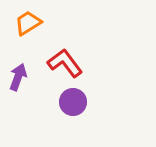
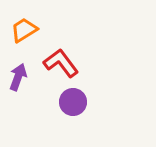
orange trapezoid: moved 4 px left, 7 px down
red L-shape: moved 4 px left
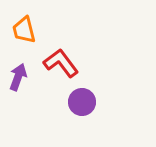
orange trapezoid: rotated 72 degrees counterclockwise
purple circle: moved 9 px right
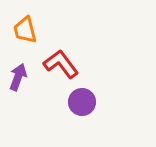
orange trapezoid: moved 1 px right
red L-shape: moved 1 px down
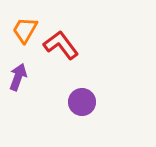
orange trapezoid: rotated 44 degrees clockwise
red L-shape: moved 19 px up
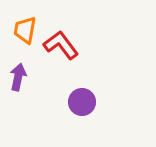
orange trapezoid: rotated 20 degrees counterclockwise
purple arrow: rotated 8 degrees counterclockwise
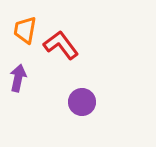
purple arrow: moved 1 px down
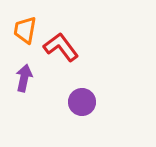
red L-shape: moved 2 px down
purple arrow: moved 6 px right
